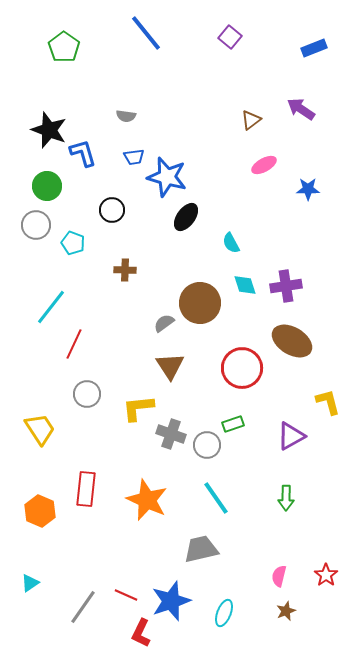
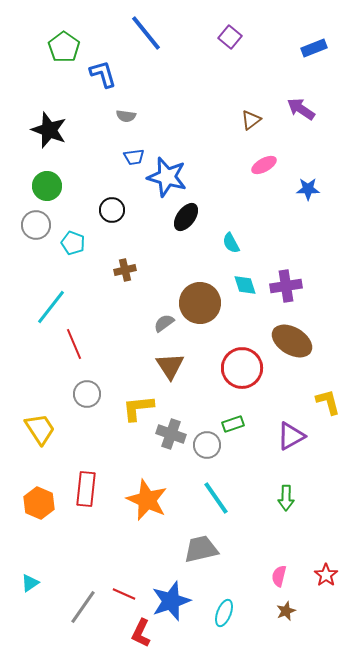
blue L-shape at (83, 153): moved 20 px right, 79 px up
brown cross at (125, 270): rotated 15 degrees counterclockwise
red line at (74, 344): rotated 48 degrees counterclockwise
orange hexagon at (40, 511): moved 1 px left, 8 px up
red line at (126, 595): moved 2 px left, 1 px up
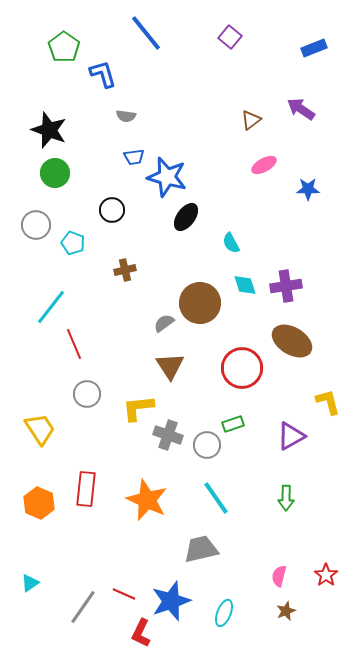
green circle at (47, 186): moved 8 px right, 13 px up
gray cross at (171, 434): moved 3 px left, 1 px down
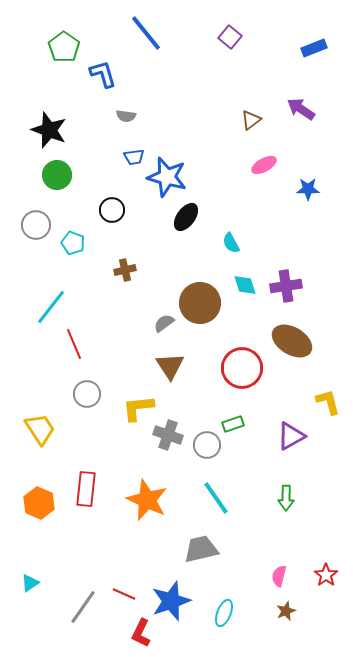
green circle at (55, 173): moved 2 px right, 2 px down
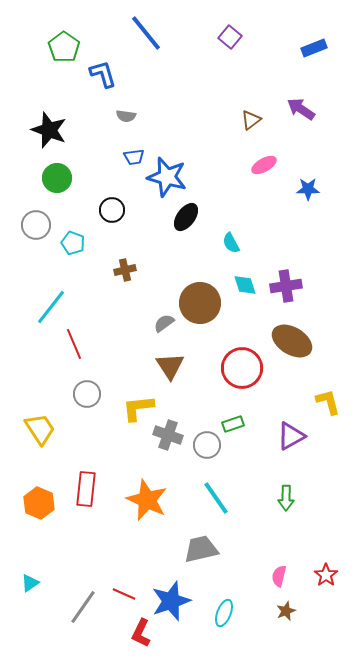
green circle at (57, 175): moved 3 px down
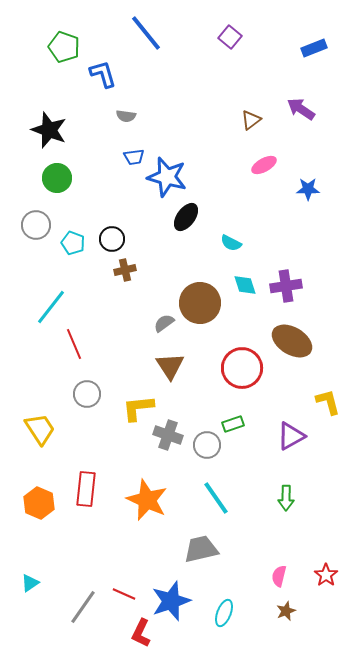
green pentagon at (64, 47): rotated 16 degrees counterclockwise
black circle at (112, 210): moved 29 px down
cyan semicircle at (231, 243): rotated 35 degrees counterclockwise
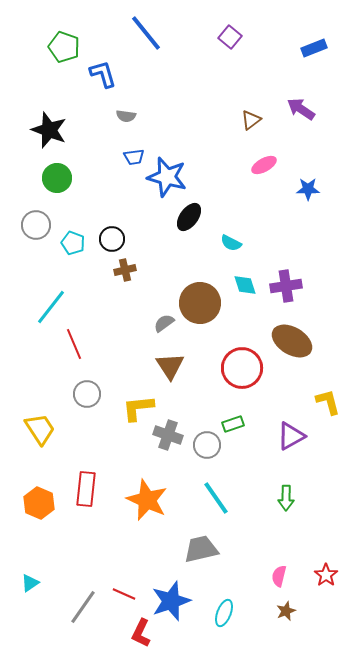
black ellipse at (186, 217): moved 3 px right
